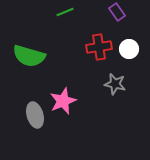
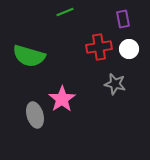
purple rectangle: moved 6 px right, 7 px down; rotated 24 degrees clockwise
pink star: moved 1 px left, 2 px up; rotated 12 degrees counterclockwise
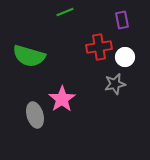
purple rectangle: moved 1 px left, 1 px down
white circle: moved 4 px left, 8 px down
gray star: rotated 25 degrees counterclockwise
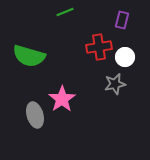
purple rectangle: rotated 24 degrees clockwise
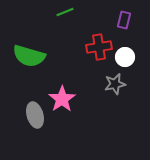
purple rectangle: moved 2 px right
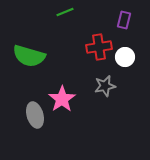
gray star: moved 10 px left, 2 px down
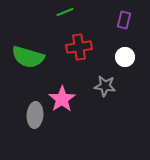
red cross: moved 20 px left
green semicircle: moved 1 px left, 1 px down
gray star: rotated 20 degrees clockwise
gray ellipse: rotated 20 degrees clockwise
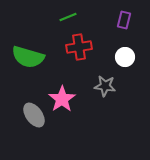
green line: moved 3 px right, 5 px down
gray ellipse: moved 1 px left; rotated 40 degrees counterclockwise
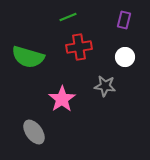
gray ellipse: moved 17 px down
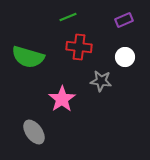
purple rectangle: rotated 54 degrees clockwise
red cross: rotated 15 degrees clockwise
gray star: moved 4 px left, 5 px up
